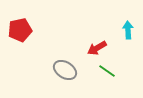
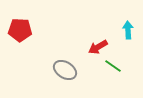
red pentagon: rotated 15 degrees clockwise
red arrow: moved 1 px right, 1 px up
green line: moved 6 px right, 5 px up
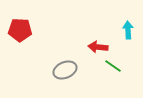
red arrow: rotated 36 degrees clockwise
gray ellipse: rotated 55 degrees counterclockwise
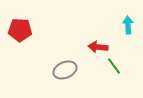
cyan arrow: moved 5 px up
green line: moved 1 px right; rotated 18 degrees clockwise
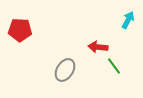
cyan arrow: moved 5 px up; rotated 30 degrees clockwise
gray ellipse: rotated 35 degrees counterclockwise
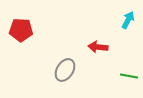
red pentagon: moved 1 px right
green line: moved 15 px right, 10 px down; rotated 42 degrees counterclockwise
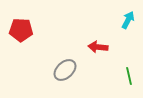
gray ellipse: rotated 15 degrees clockwise
green line: rotated 66 degrees clockwise
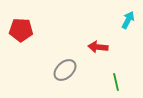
green line: moved 13 px left, 6 px down
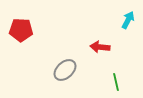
red arrow: moved 2 px right
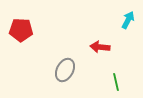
gray ellipse: rotated 20 degrees counterclockwise
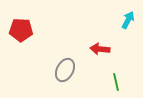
red arrow: moved 2 px down
